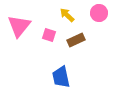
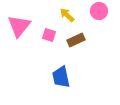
pink circle: moved 2 px up
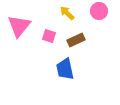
yellow arrow: moved 2 px up
pink square: moved 1 px down
blue trapezoid: moved 4 px right, 8 px up
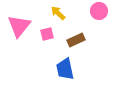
yellow arrow: moved 9 px left
pink square: moved 2 px left, 2 px up; rotated 32 degrees counterclockwise
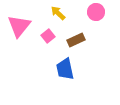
pink circle: moved 3 px left, 1 px down
pink square: moved 1 px right, 2 px down; rotated 24 degrees counterclockwise
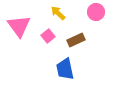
pink triangle: rotated 15 degrees counterclockwise
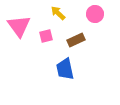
pink circle: moved 1 px left, 2 px down
pink square: moved 2 px left; rotated 24 degrees clockwise
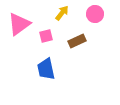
yellow arrow: moved 4 px right; rotated 84 degrees clockwise
pink triangle: moved 2 px up; rotated 30 degrees clockwise
brown rectangle: moved 1 px right, 1 px down
blue trapezoid: moved 19 px left
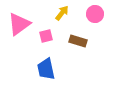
brown rectangle: moved 1 px right; rotated 42 degrees clockwise
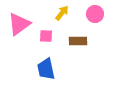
pink square: rotated 16 degrees clockwise
brown rectangle: rotated 18 degrees counterclockwise
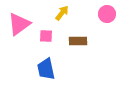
pink circle: moved 12 px right
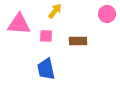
yellow arrow: moved 7 px left, 2 px up
pink triangle: rotated 40 degrees clockwise
